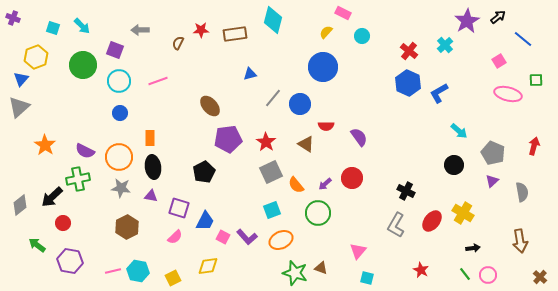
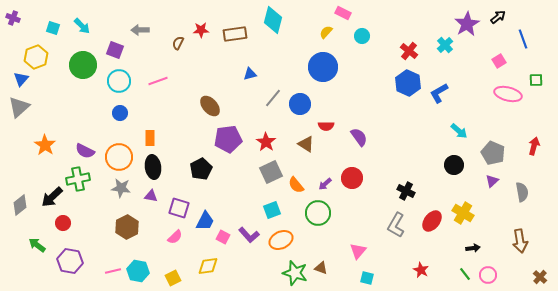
purple star at (467, 21): moved 3 px down
blue line at (523, 39): rotated 30 degrees clockwise
black pentagon at (204, 172): moved 3 px left, 3 px up
purple L-shape at (247, 237): moved 2 px right, 2 px up
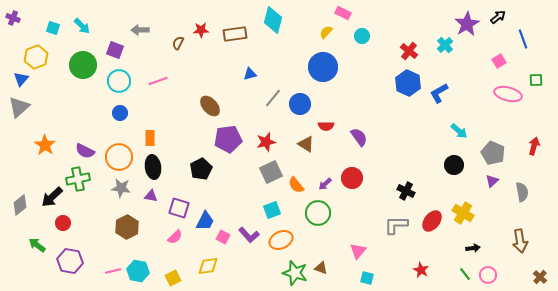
red star at (266, 142): rotated 24 degrees clockwise
gray L-shape at (396, 225): rotated 60 degrees clockwise
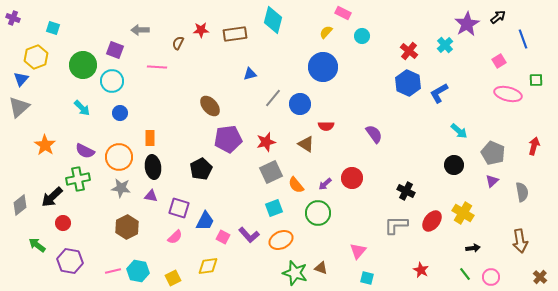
cyan arrow at (82, 26): moved 82 px down
cyan circle at (119, 81): moved 7 px left
pink line at (158, 81): moved 1 px left, 14 px up; rotated 24 degrees clockwise
purple semicircle at (359, 137): moved 15 px right, 3 px up
cyan square at (272, 210): moved 2 px right, 2 px up
pink circle at (488, 275): moved 3 px right, 2 px down
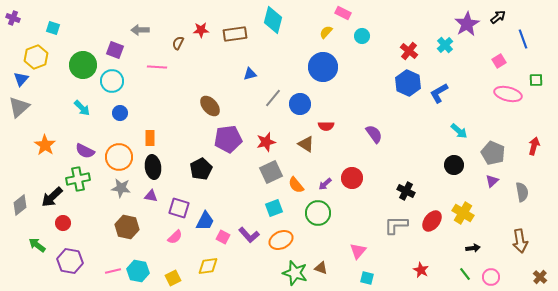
brown hexagon at (127, 227): rotated 20 degrees counterclockwise
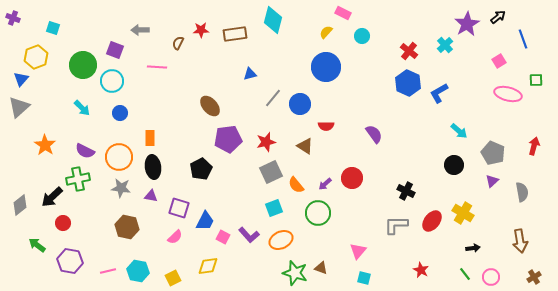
blue circle at (323, 67): moved 3 px right
brown triangle at (306, 144): moved 1 px left, 2 px down
pink line at (113, 271): moved 5 px left
brown cross at (540, 277): moved 6 px left; rotated 16 degrees clockwise
cyan square at (367, 278): moved 3 px left
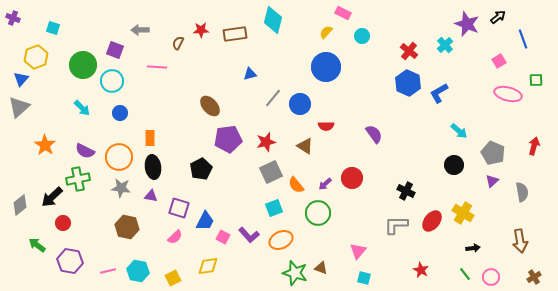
purple star at (467, 24): rotated 20 degrees counterclockwise
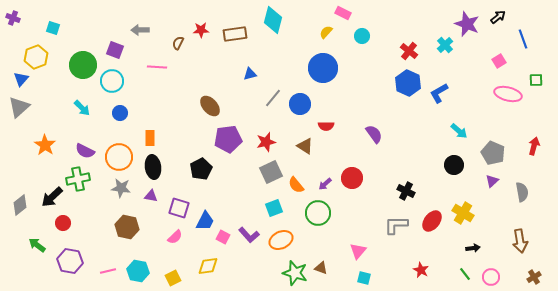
blue circle at (326, 67): moved 3 px left, 1 px down
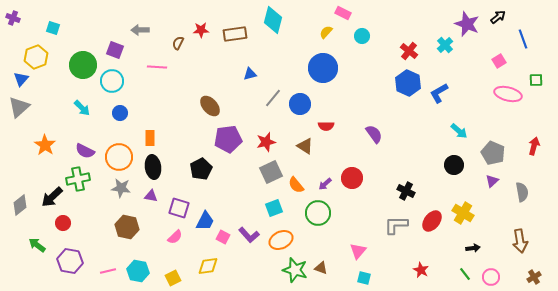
green star at (295, 273): moved 3 px up
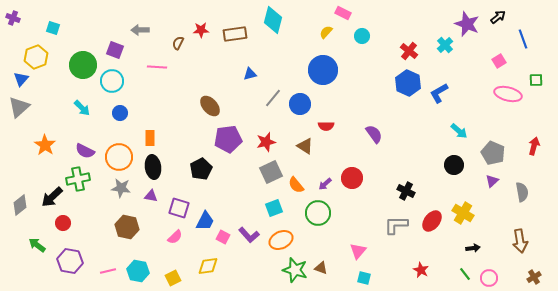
blue circle at (323, 68): moved 2 px down
pink circle at (491, 277): moved 2 px left, 1 px down
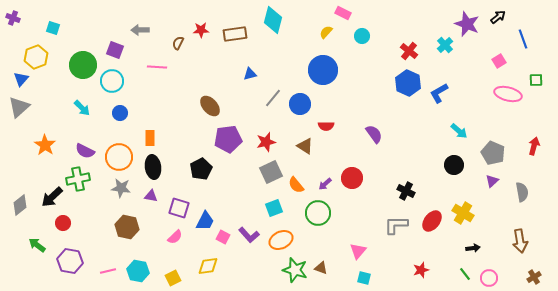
red star at (421, 270): rotated 28 degrees clockwise
